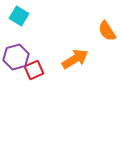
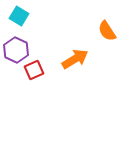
purple hexagon: moved 7 px up; rotated 20 degrees counterclockwise
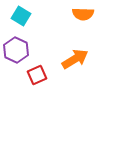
cyan square: moved 2 px right
orange semicircle: moved 24 px left, 17 px up; rotated 55 degrees counterclockwise
red square: moved 3 px right, 5 px down
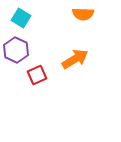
cyan square: moved 2 px down
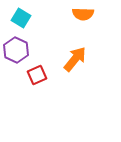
orange arrow: rotated 20 degrees counterclockwise
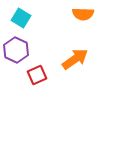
orange arrow: rotated 16 degrees clockwise
